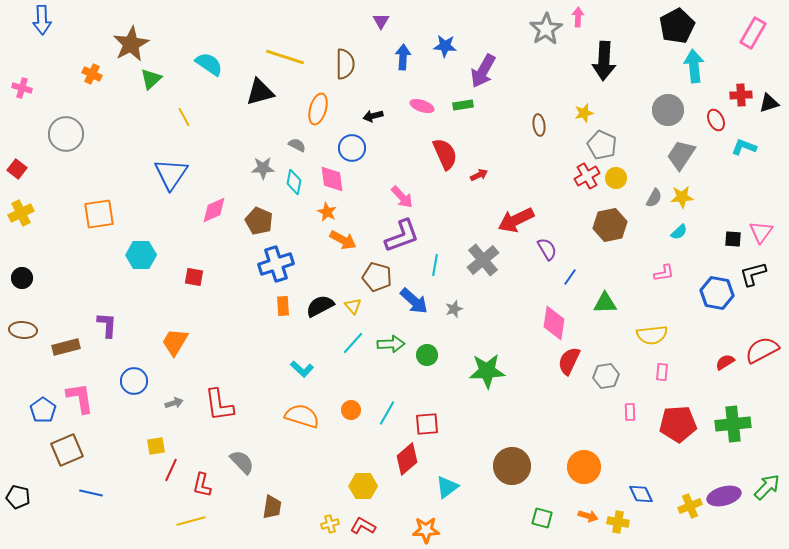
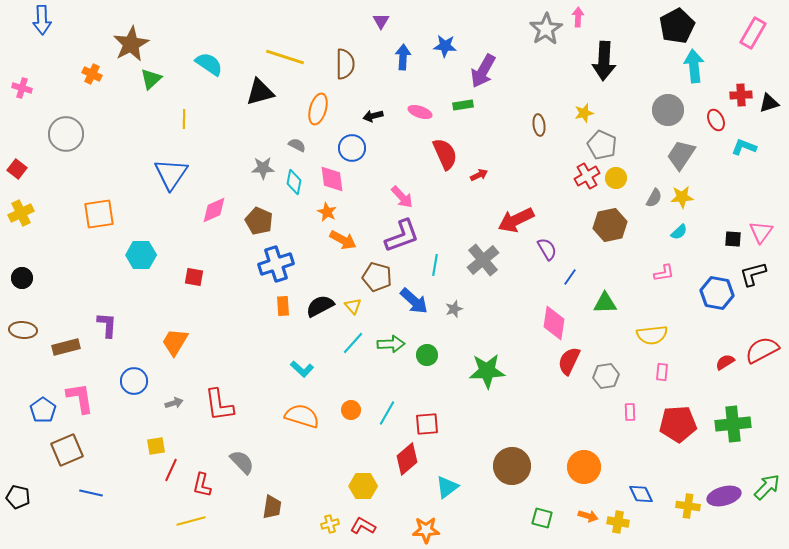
pink ellipse at (422, 106): moved 2 px left, 6 px down
yellow line at (184, 117): moved 2 px down; rotated 30 degrees clockwise
yellow cross at (690, 506): moved 2 px left; rotated 30 degrees clockwise
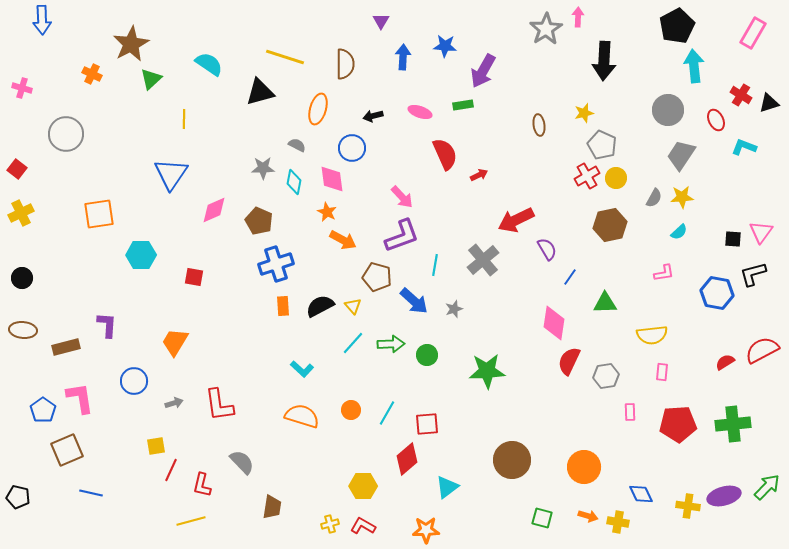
red cross at (741, 95): rotated 35 degrees clockwise
brown circle at (512, 466): moved 6 px up
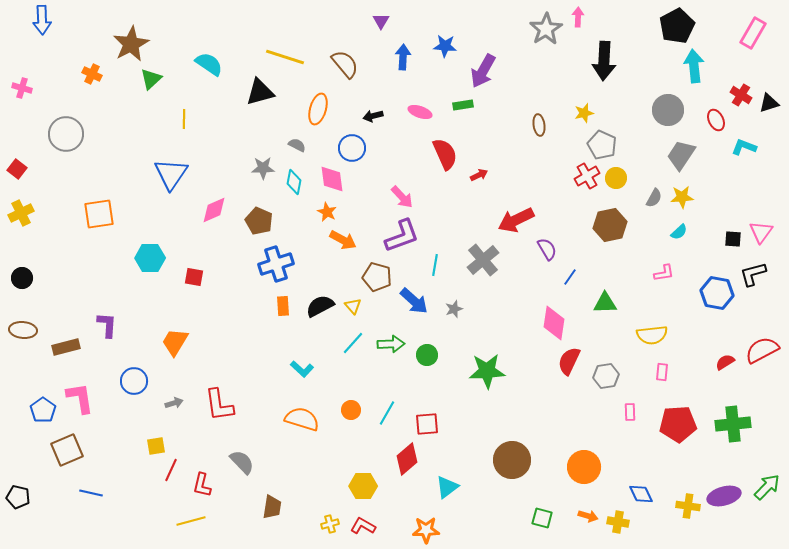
brown semicircle at (345, 64): rotated 40 degrees counterclockwise
cyan hexagon at (141, 255): moved 9 px right, 3 px down
orange semicircle at (302, 416): moved 3 px down
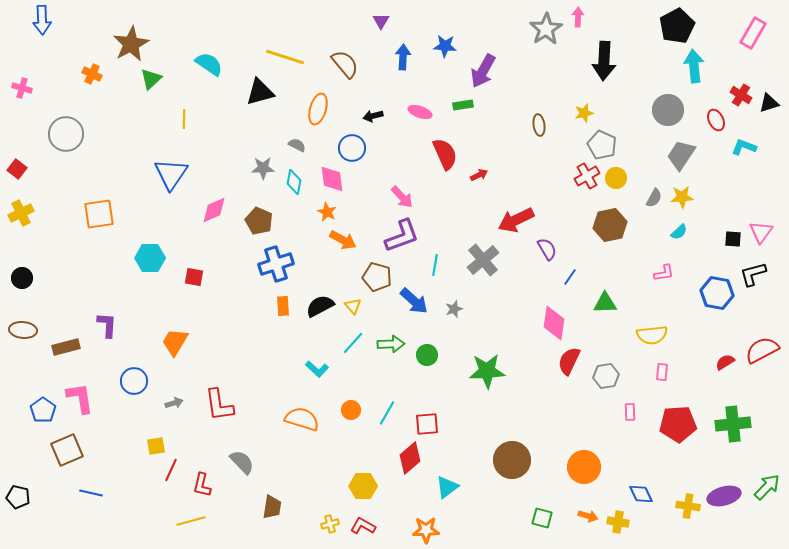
cyan L-shape at (302, 369): moved 15 px right
red diamond at (407, 459): moved 3 px right, 1 px up
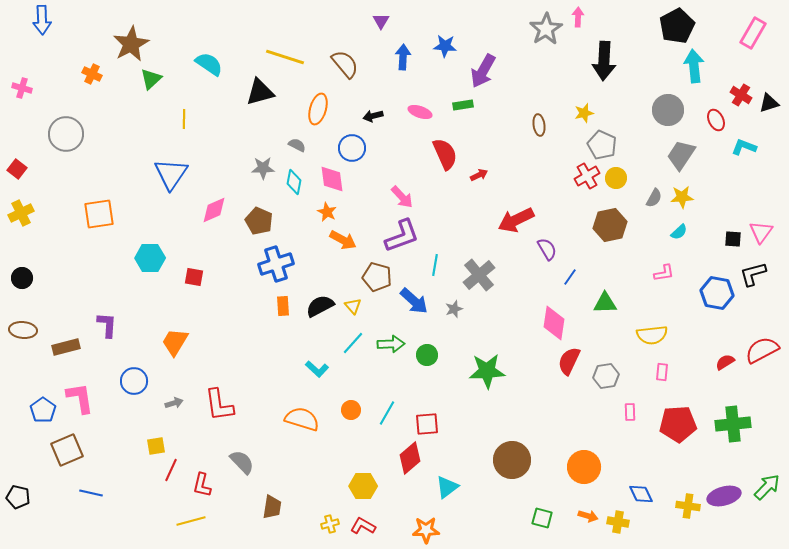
gray cross at (483, 260): moved 4 px left, 15 px down
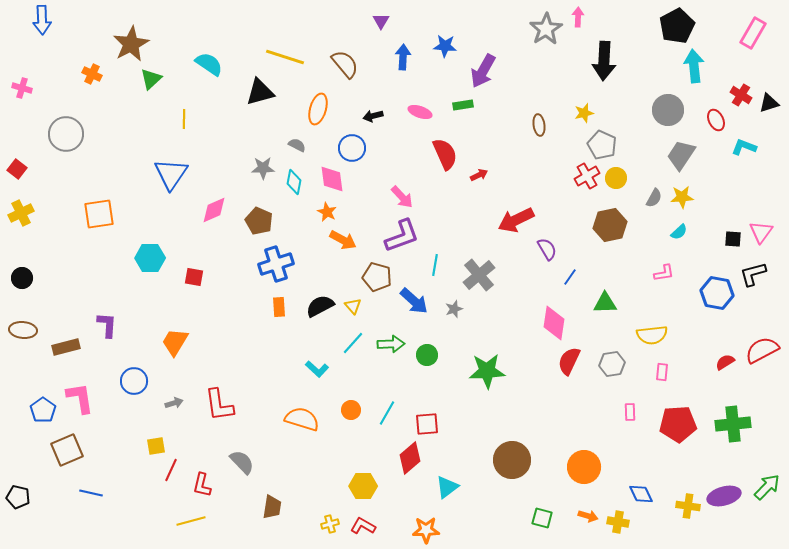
orange rectangle at (283, 306): moved 4 px left, 1 px down
gray hexagon at (606, 376): moved 6 px right, 12 px up
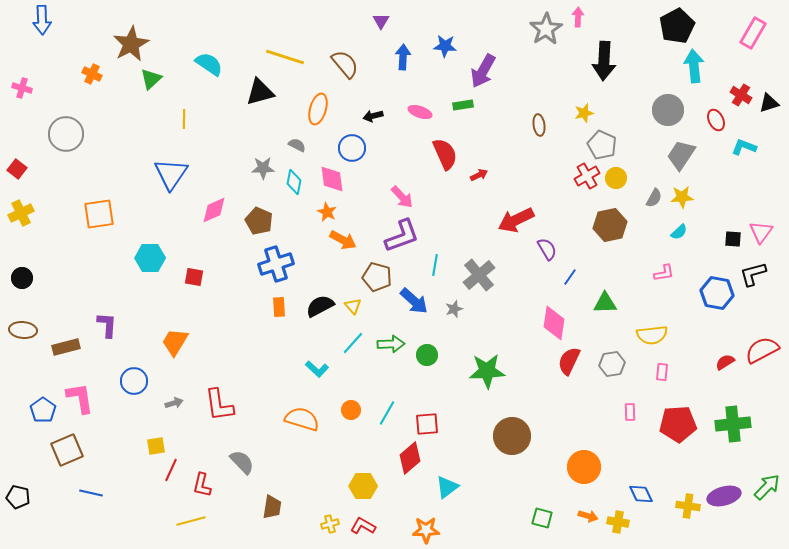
brown circle at (512, 460): moved 24 px up
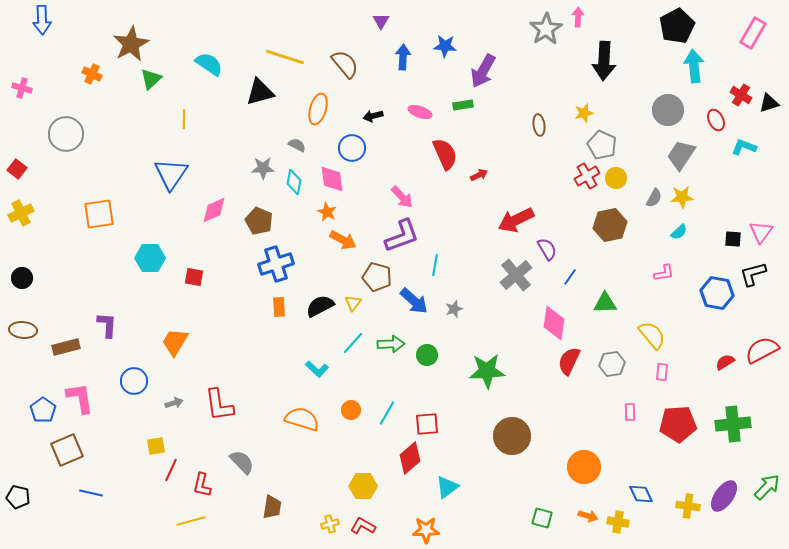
gray cross at (479, 275): moved 37 px right
yellow triangle at (353, 306): moved 3 px up; rotated 18 degrees clockwise
yellow semicircle at (652, 335): rotated 124 degrees counterclockwise
purple ellipse at (724, 496): rotated 40 degrees counterclockwise
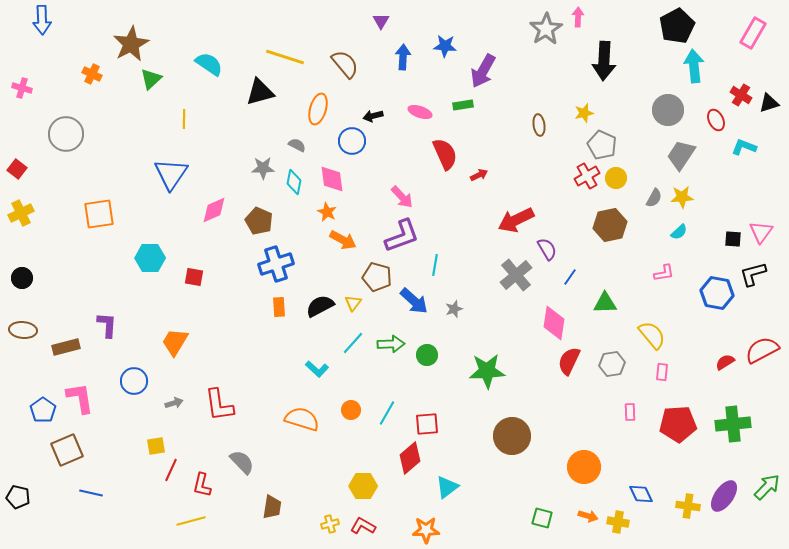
blue circle at (352, 148): moved 7 px up
